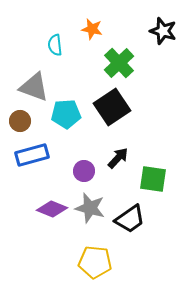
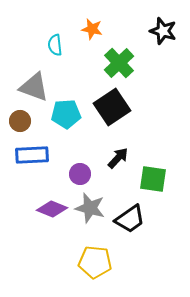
blue rectangle: rotated 12 degrees clockwise
purple circle: moved 4 px left, 3 px down
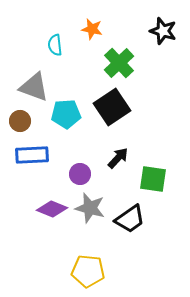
yellow pentagon: moved 7 px left, 9 px down
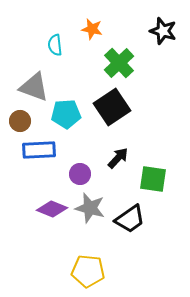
blue rectangle: moved 7 px right, 5 px up
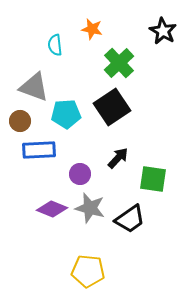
black star: rotated 12 degrees clockwise
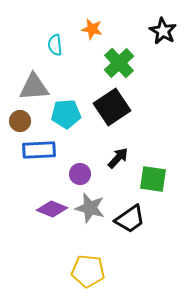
gray triangle: rotated 24 degrees counterclockwise
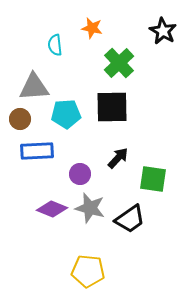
orange star: moved 1 px up
black square: rotated 33 degrees clockwise
brown circle: moved 2 px up
blue rectangle: moved 2 px left, 1 px down
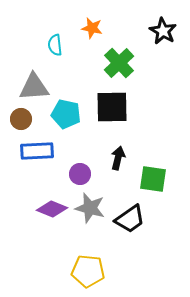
cyan pentagon: rotated 16 degrees clockwise
brown circle: moved 1 px right
black arrow: rotated 30 degrees counterclockwise
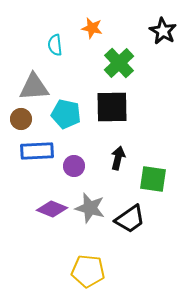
purple circle: moved 6 px left, 8 px up
